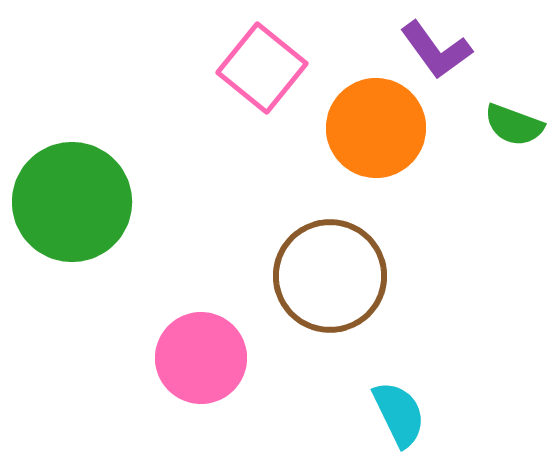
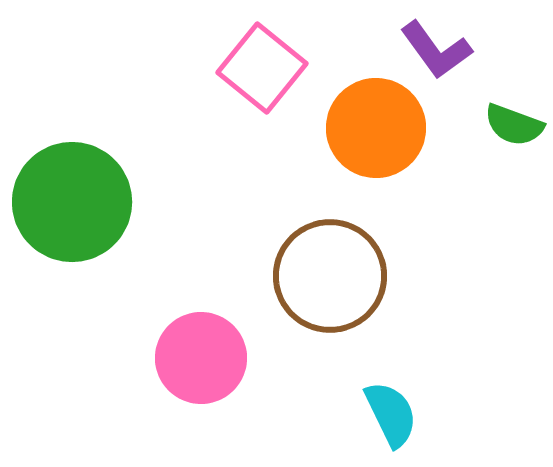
cyan semicircle: moved 8 px left
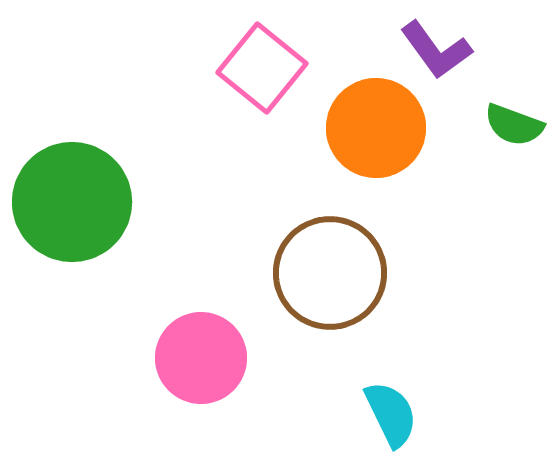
brown circle: moved 3 px up
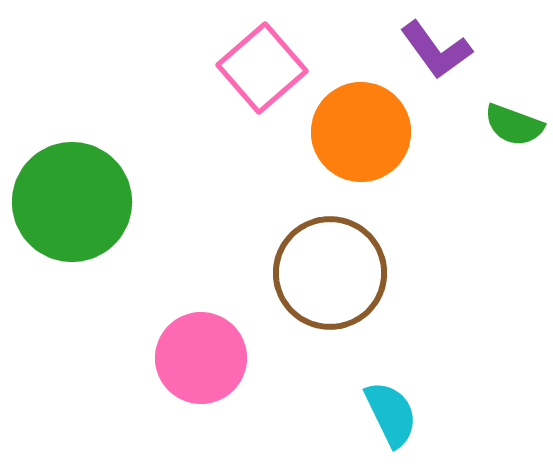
pink square: rotated 10 degrees clockwise
orange circle: moved 15 px left, 4 px down
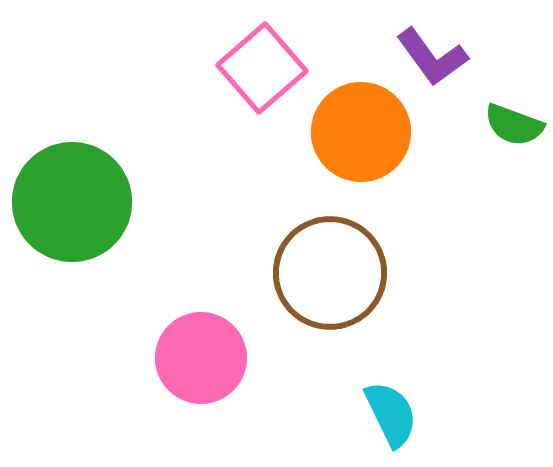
purple L-shape: moved 4 px left, 7 px down
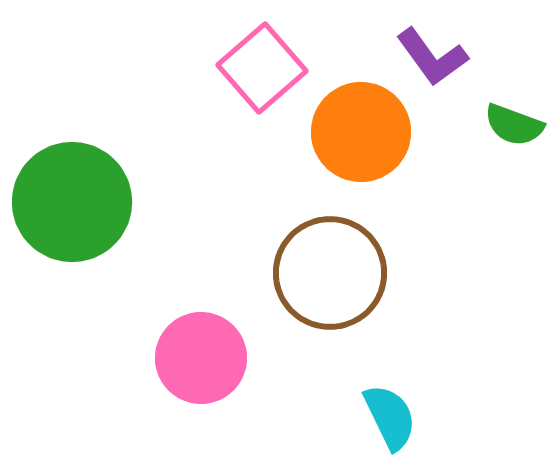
cyan semicircle: moved 1 px left, 3 px down
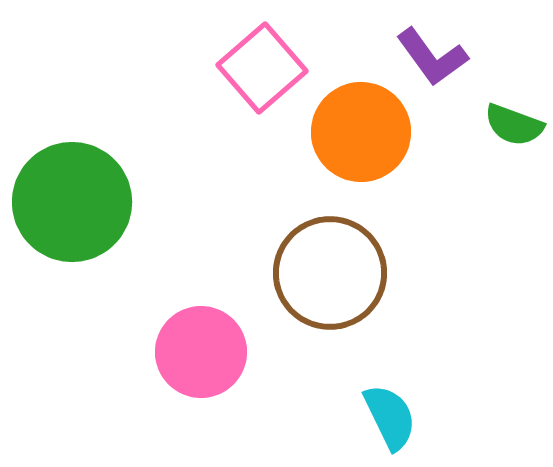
pink circle: moved 6 px up
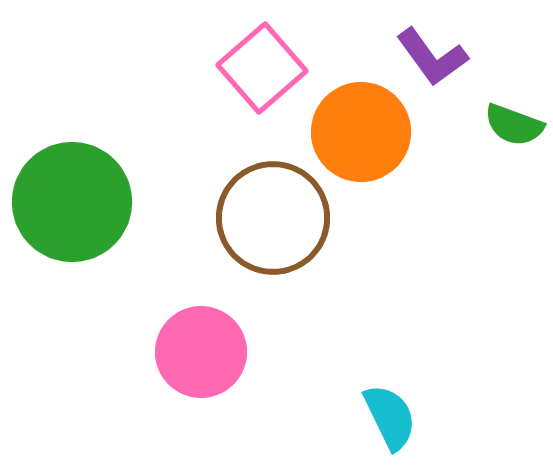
brown circle: moved 57 px left, 55 px up
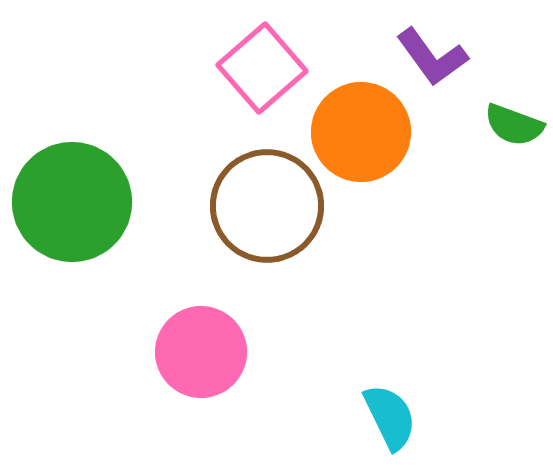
brown circle: moved 6 px left, 12 px up
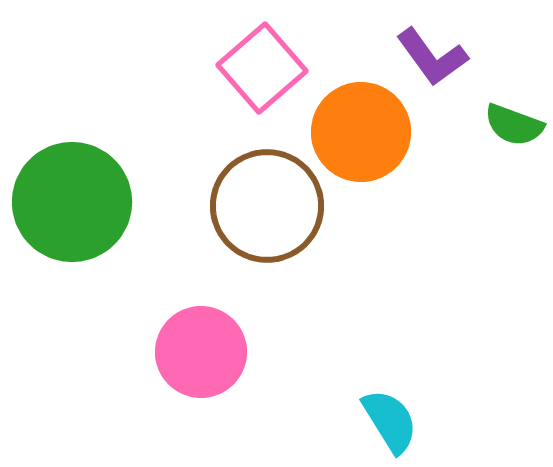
cyan semicircle: moved 4 px down; rotated 6 degrees counterclockwise
